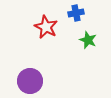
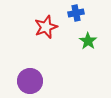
red star: rotated 25 degrees clockwise
green star: moved 1 px down; rotated 12 degrees clockwise
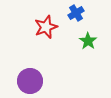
blue cross: rotated 21 degrees counterclockwise
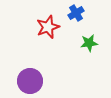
red star: moved 2 px right
green star: moved 1 px right, 2 px down; rotated 30 degrees clockwise
